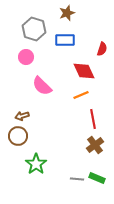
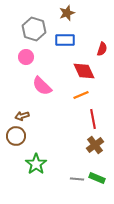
brown circle: moved 2 px left
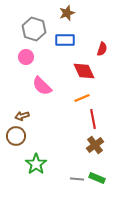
orange line: moved 1 px right, 3 px down
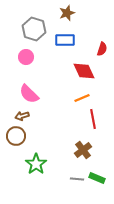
pink semicircle: moved 13 px left, 8 px down
brown cross: moved 12 px left, 5 px down
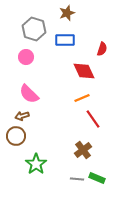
red line: rotated 24 degrees counterclockwise
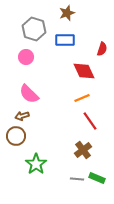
red line: moved 3 px left, 2 px down
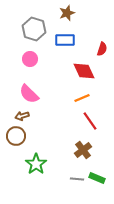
pink circle: moved 4 px right, 2 px down
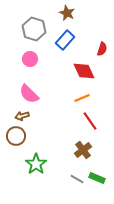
brown star: rotated 28 degrees counterclockwise
blue rectangle: rotated 48 degrees counterclockwise
gray line: rotated 24 degrees clockwise
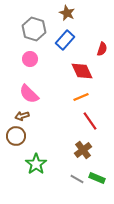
red diamond: moved 2 px left
orange line: moved 1 px left, 1 px up
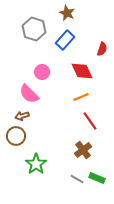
pink circle: moved 12 px right, 13 px down
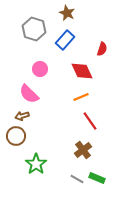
pink circle: moved 2 px left, 3 px up
